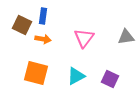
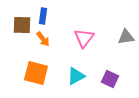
brown square: rotated 24 degrees counterclockwise
orange arrow: rotated 42 degrees clockwise
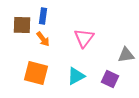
gray triangle: moved 18 px down
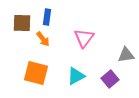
blue rectangle: moved 4 px right, 1 px down
brown square: moved 2 px up
purple square: rotated 24 degrees clockwise
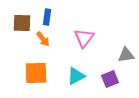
orange square: rotated 15 degrees counterclockwise
purple square: rotated 18 degrees clockwise
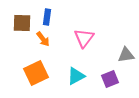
orange square: rotated 25 degrees counterclockwise
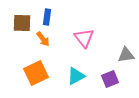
pink triangle: rotated 15 degrees counterclockwise
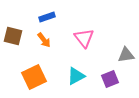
blue rectangle: rotated 63 degrees clockwise
brown square: moved 9 px left, 13 px down; rotated 12 degrees clockwise
orange arrow: moved 1 px right, 1 px down
orange square: moved 2 px left, 4 px down
